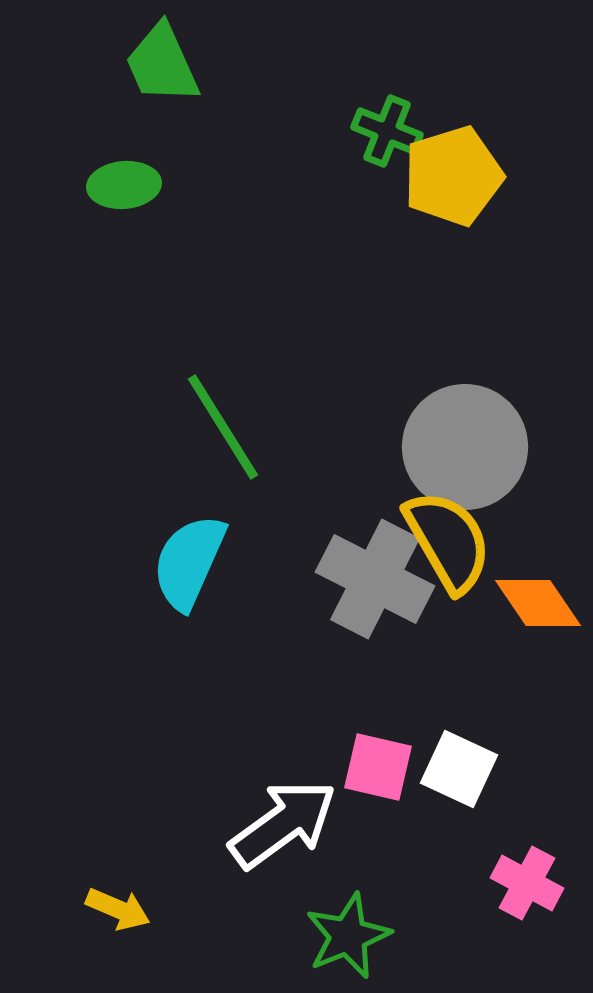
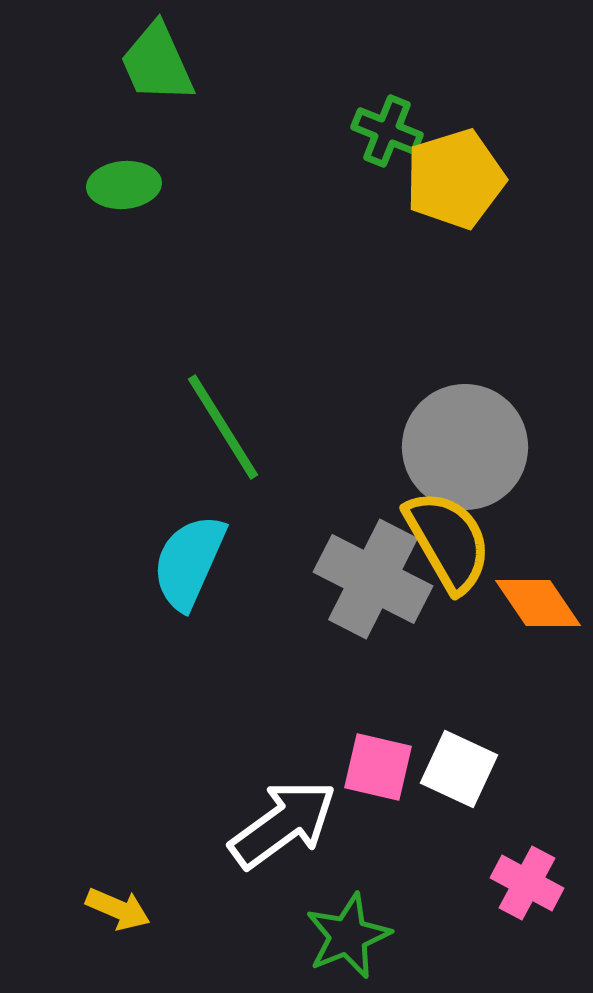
green trapezoid: moved 5 px left, 1 px up
yellow pentagon: moved 2 px right, 3 px down
gray cross: moved 2 px left
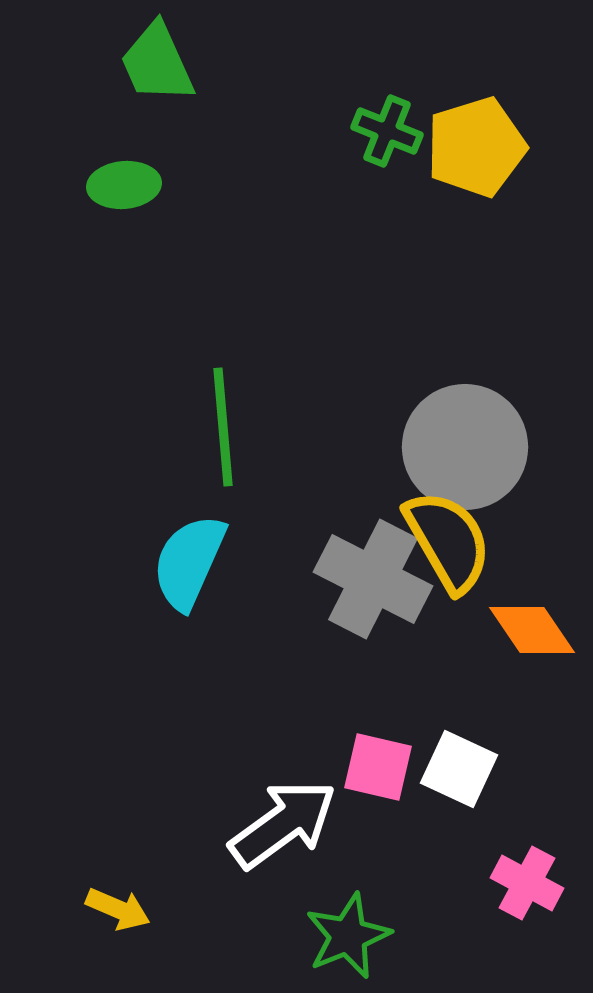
yellow pentagon: moved 21 px right, 32 px up
green line: rotated 27 degrees clockwise
orange diamond: moved 6 px left, 27 px down
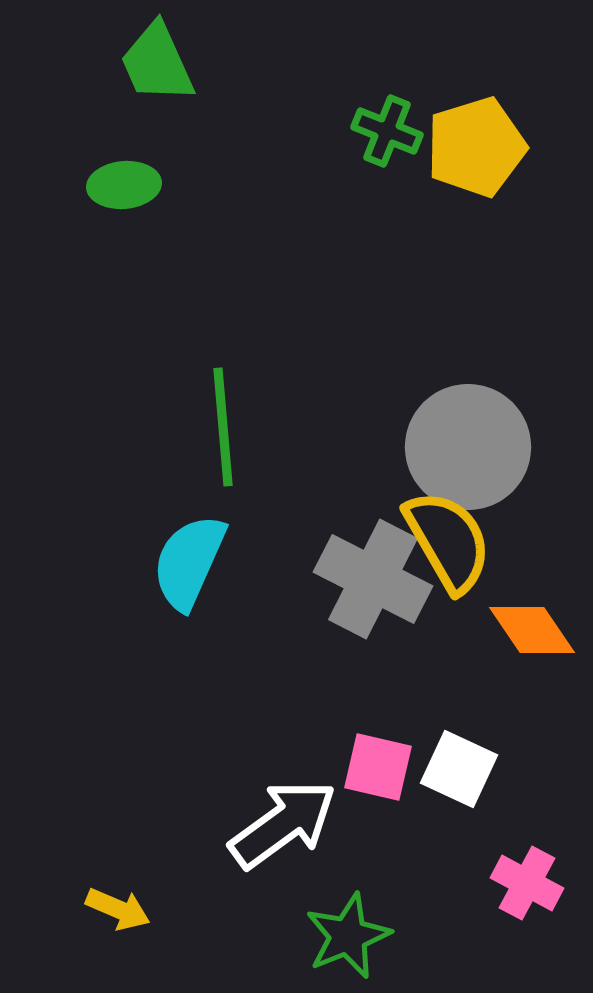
gray circle: moved 3 px right
